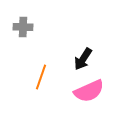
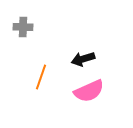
black arrow: rotated 40 degrees clockwise
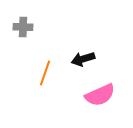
orange line: moved 4 px right, 4 px up
pink semicircle: moved 11 px right, 4 px down
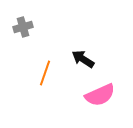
gray cross: rotated 18 degrees counterclockwise
black arrow: rotated 50 degrees clockwise
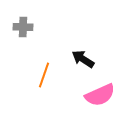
gray cross: rotated 18 degrees clockwise
orange line: moved 1 px left, 2 px down
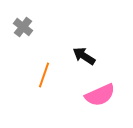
gray cross: rotated 36 degrees clockwise
black arrow: moved 1 px right, 3 px up
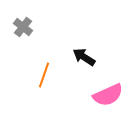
black arrow: moved 1 px down
pink semicircle: moved 8 px right
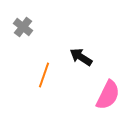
black arrow: moved 3 px left
pink semicircle: rotated 40 degrees counterclockwise
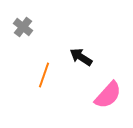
pink semicircle: rotated 16 degrees clockwise
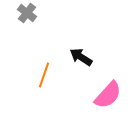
gray cross: moved 4 px right, 14 px up
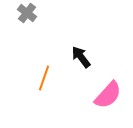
black arrow: rotated 20 degrees clockwise
orange line: moved 3 px down
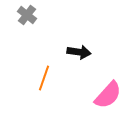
gray cross: moved 2 px down
black arrow: moved 2 px left, 5 px up; rotated 135 degrees clockwise
